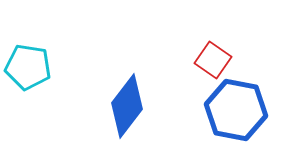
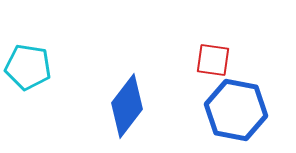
red square: rotated 27 degrees counterclockwise
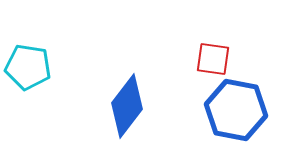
red square: moved 1 px up
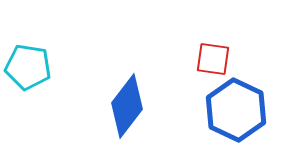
blue hexagon: rotated 14 degrees clockwise
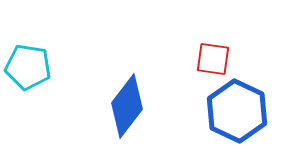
blue hexagon: moved 1 px right, 1 px down
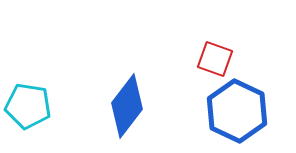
red square: moved 2 px right; rotated 12 degrees clockwise
cyan pentagon: moved 39 px down
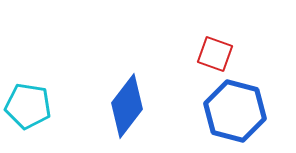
red square: moved 5 px up
blue hexagon: moved 2 px left; rotated 10 degrees counterclockwise
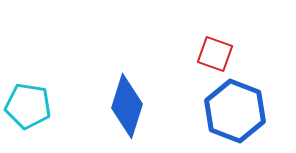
blue diamond: rotated 20 degrees counterclockwise
blue hexagon: rotated 6 degrees clockwise
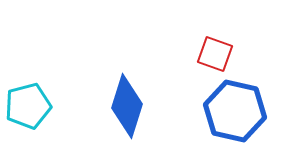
cyan pentagon: rotated 24 degrees counterclockwise
blue hexagon: rotated 8 degrees counterclockwise
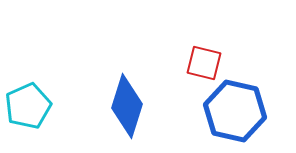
red square: moved 11 px left, 9 px down; rotated 6 degrees counterclockwise
cyan pentagon: rotated 9 degrees counterclockwise
